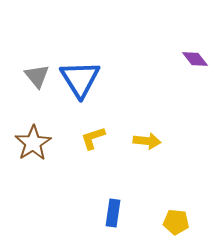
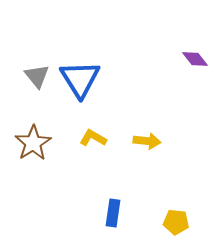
yellow L-shape: rotated 48 degrees clockwise
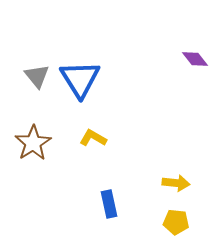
yellow arrow: moved 29 px right, 42 px down
blue rectangle: moved 4 px left, 9 px up; rotated 20 degrees counterclockwise
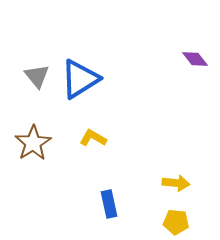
blue triangle: rotated 30 degrees clockwise
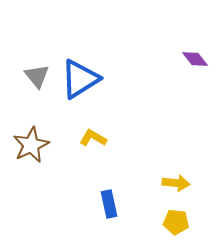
brown star: moved 2 px left, 2 px down; rotated 6 degrees clockwise
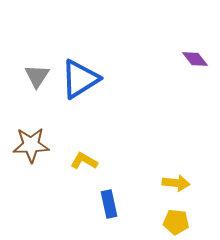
gray triangle: rotated 12 degrees clockwise
yellow L-shape: moved 9 px left, 23 px down
brown star: rotated 24 degrees clockwise
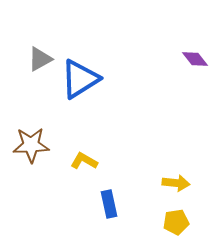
gray triangle: moved 3 px right, 17 px up; rotated 28 degrees clockwise
yellow pentagon: rotated 15 degrees counterclockwise
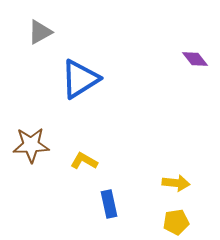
gray triangle: moved 27 px up
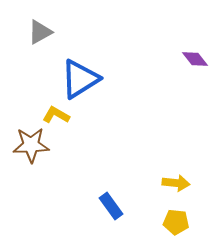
yellow L-shape: moved 28 px left, 46 px up
blue rectangle: moved 2 px right, 2 px down; rotated 24 degrees counterclockwise
yellow pentagon: rotated 15 degrees clockwise
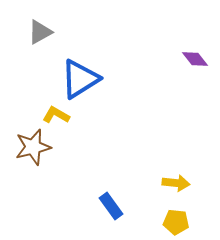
brown star: moved 2 px right, 2 px down; rotated 12 degrees counterclockwise
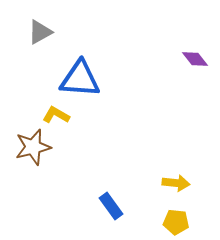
blue triangle: rotated 36 degrees clockwise
